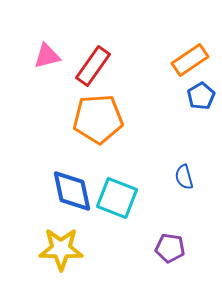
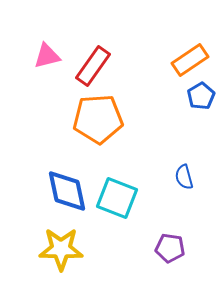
blue diamond: moved 5 px left
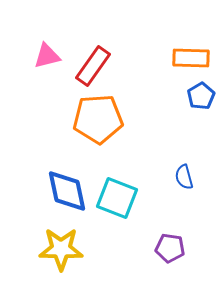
orange rectangle: moved 1 px right, 2 px up; rotated 36 degrees clockwise
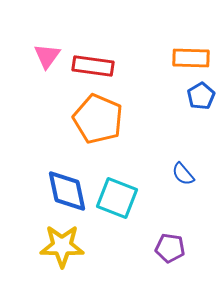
pink triangle: rotated 40 degrees counterclockwise
red rectangle: rotated 63 degrees clockwise
orange pentagon: rotated 27 degrees clockwise
blue semicircle: moved 1 px left, 3 px up; rotated 25 degrees counterclockwise
yellow star: moved 1 px right, 3 px up
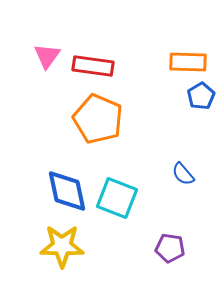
orange rectangle: moved 3 px left, 4 px down
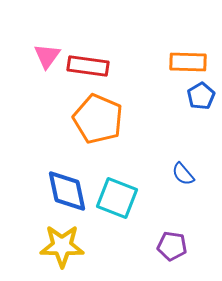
red rectangle: moved 5 px left
purple pentagon: moved 2 px right, 2 px up
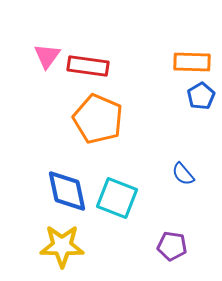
orange rectangle: moved 4 px right
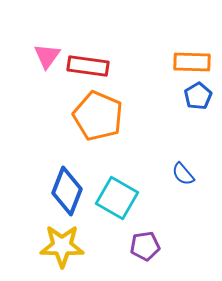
blue pentagon: moved 3 px left
orange pentagon: moved 3 px up
blue diamond: rotated 33 degrees clockwise
cyan square: rotated 9 degrees clockwise
purple pentagon: moved 27 px left; rotated 16 degrees counterclockwise
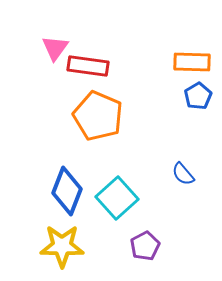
pink triangle: moved 8 px right, 8 px up
cyan square: rotated 18 degrees clockwise
purple pentagon: rotated 20 degrees counterclockwise
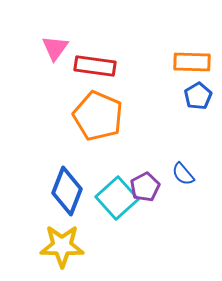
red rectangle: moved 7 px right
purple pentagon: moved 59 px up
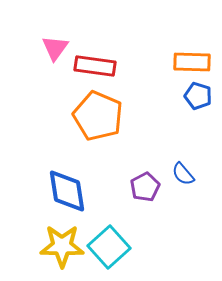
blue pentagon: rotated 24 degrees counterclockwise
blue diamond: rotated 30 degrees counterclockwise
cyan square: moved 8 px left, 49 px down
